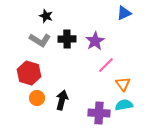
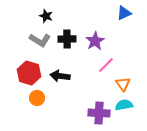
black arrow: moved 2 px left, 24 px up; rotated 96 degrees counterclockwise
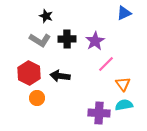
pink line: moved 1 px up
red hexagon: rotated 10 degrees clockwise
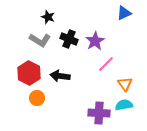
black star: moved 2 px right, 1 px down
black cross: moved 2 px right; rotated 24 degrees clockwise
orange triangle: moved 2 px right
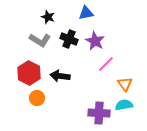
blue triangle: moved 38 px left; rotated 14 degrees clockwise
purple star: rotated 12 degrees counterclockwise
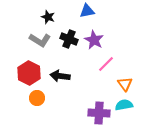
blue triangle: moved 1 px right, 2 px up
purple star: moved 1 px left, 1 px up
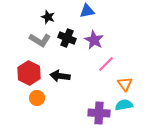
black cross: moved 2 px left, 1 px up
